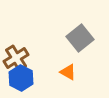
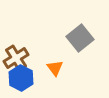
orange triangle: moved 13 px left, 4 px up; rotated 24 degrees clockwise
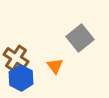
brown cross: rotated 25 degrees counterclockwise
orange triangle: moved 2 px up
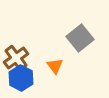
brown cross: rotated 20 degrees clockwise
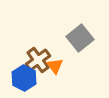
brown cross: moved 22 px right, 2 px down
blue hexagon: moved 3 px right
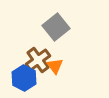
gray square: moved 24 px left, 11 px up
